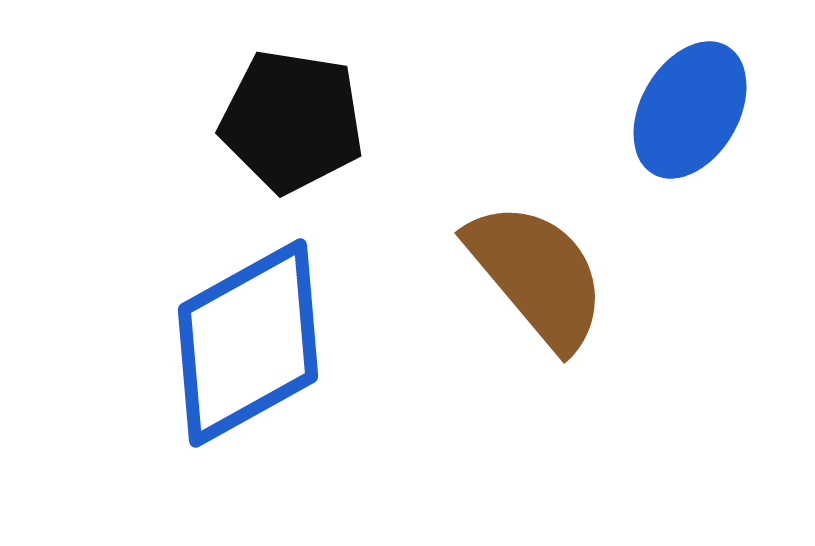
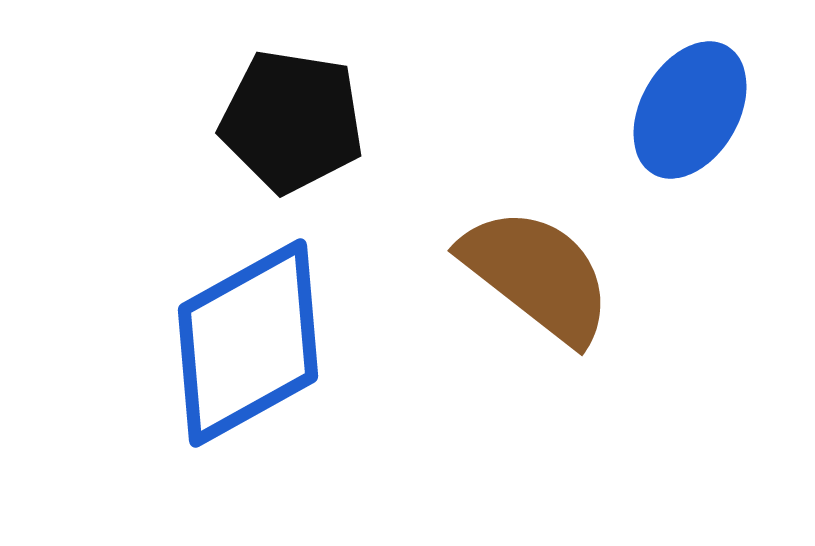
brown semicircle: rotated 12 degrees counterclockwise
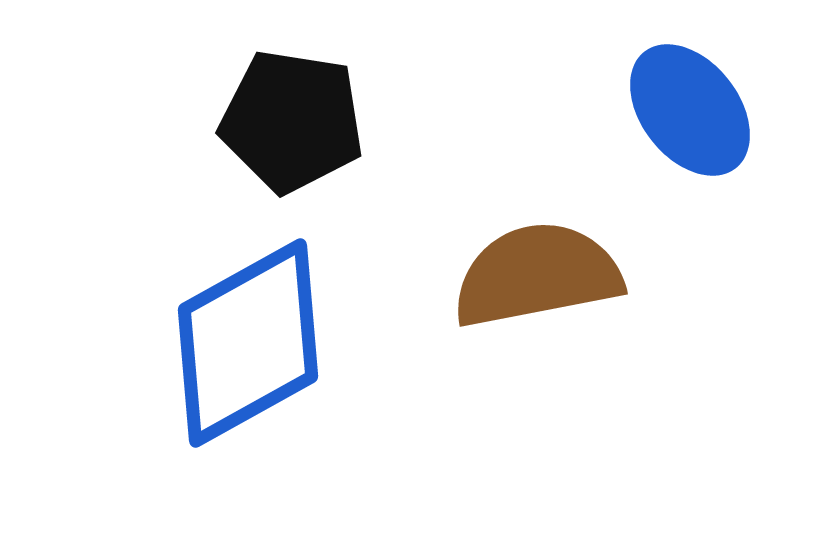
blue ellipse: rotated 68 degrees counterclockwise
brown semicircle: rotated 49 degrees counterclockwise
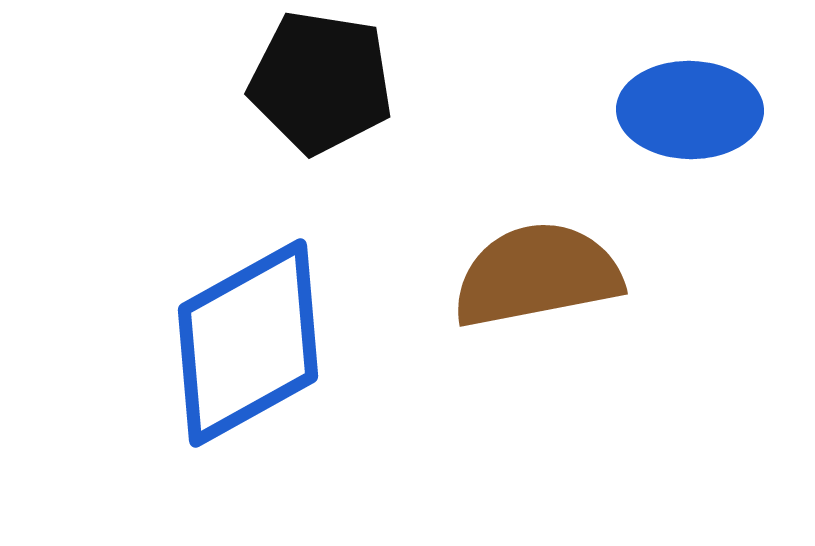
blue ellipse: rotated 51 degrees counterclockwise
black pentagon: moved 29 px right, 39 px up
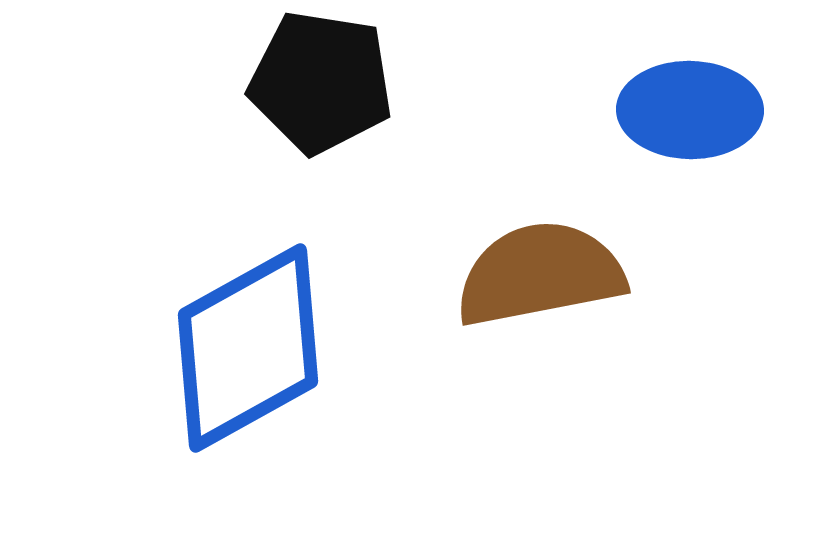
brown semicircle: moved 3 px right, 1 px up
blue diamond: moved 5 px down
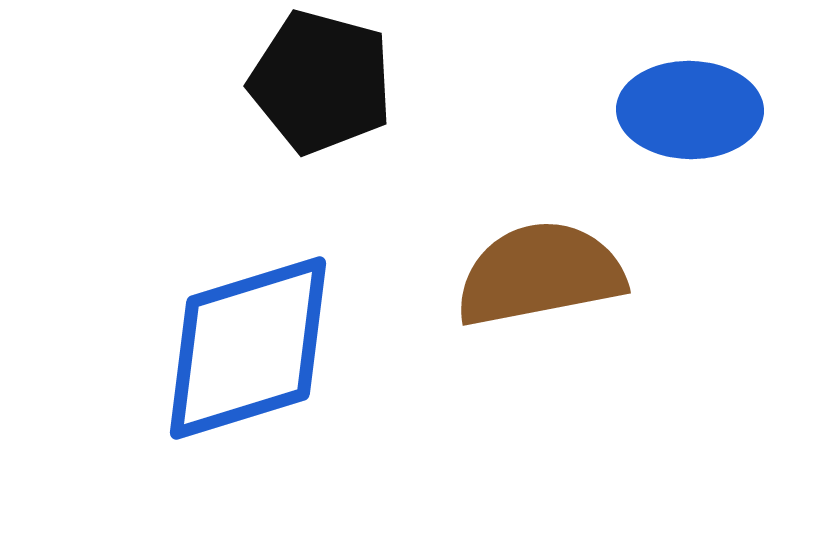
black pentagon: rotated 6 degrees clockwise
blue diamond: rotated 12 degrees clockwise
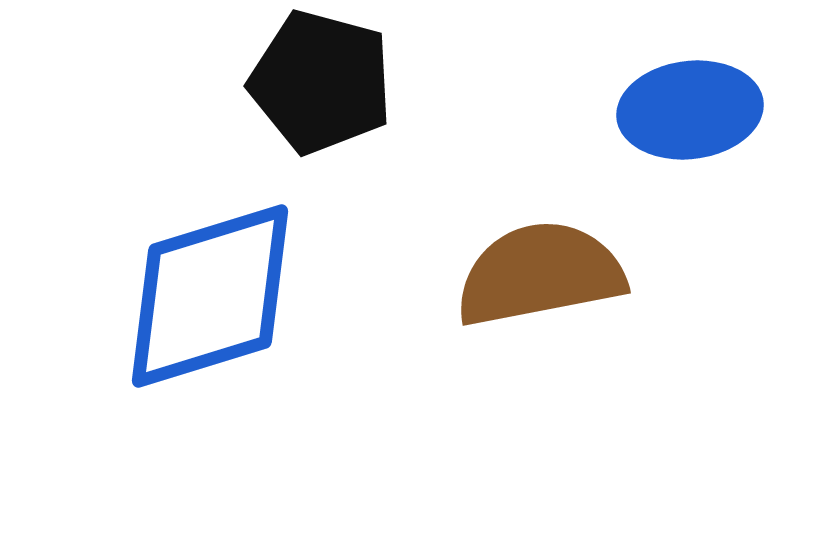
blue ellipse: rotated 8 degrees counterclockwise
blue diamond: moved 38 px left, 52 px up
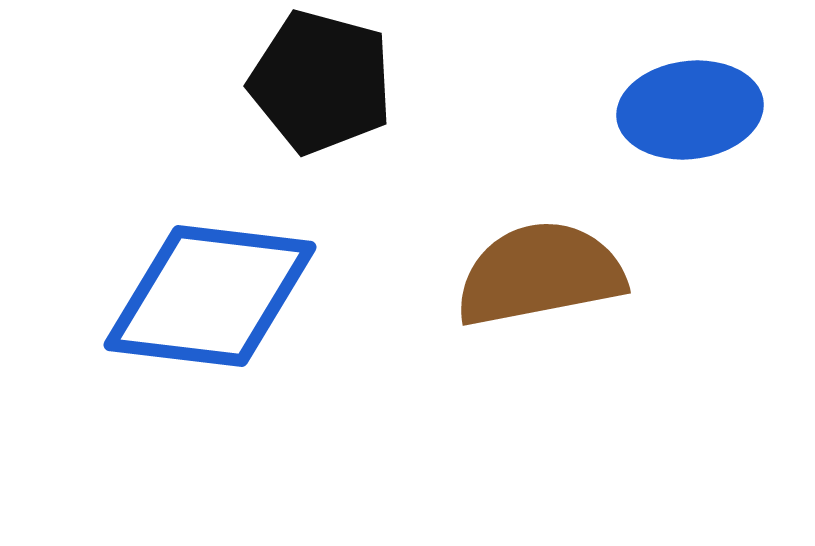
blue diamond: rotated 24 degrees clockwise
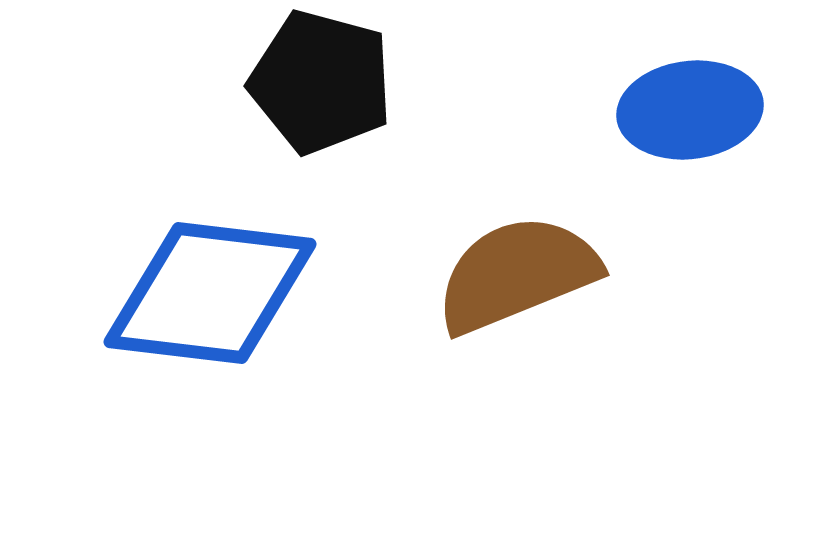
brown semicircle: moved 23 px left; rotated 11 degrees counterclockwise
blue diamond: moved 3 px up
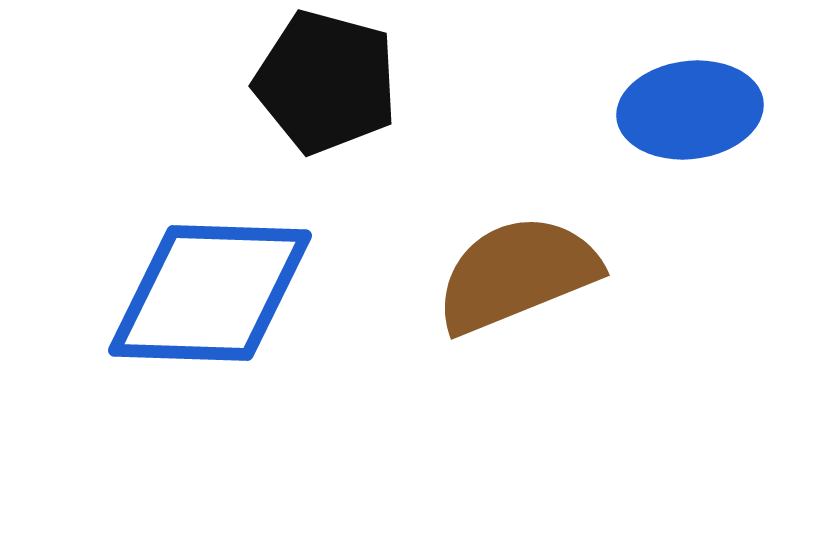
black pentagon: moved 5 px right
blue diamond: rotated 5 degrees counterclockwise
